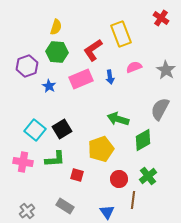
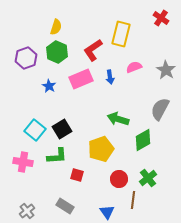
yellow rectangle: rotated 35 degrees clockwise
green hexagon: rotated 20 degrees clockwise
purple hexagon: moved 1 px left, 8 px up
green L-shape: moved 2 px right, 3 px up
green cross: moved 2 px down
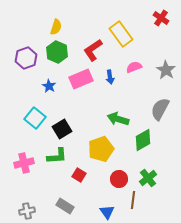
yellow rectangle: rotated 50 degrees counterclockwise
cyan square: moved 12 px up
pink cross: moved 1 px right, 1 px down; rotated 24 degrees counterclockwise
red square: moved 2 px right; rotated 16 degrees clockwise
gray cross: rotated 28 degrees clockwise
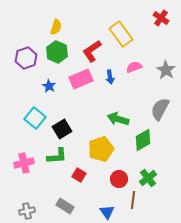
red L-shape: moved 1 px left, 1 px down
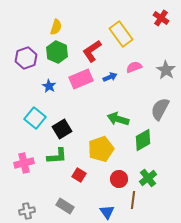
blue arrow: rotated 104 degrees counterclockwise
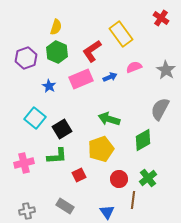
green arrow: moved 9 px left
red square: rotated 32 degrees clockwise
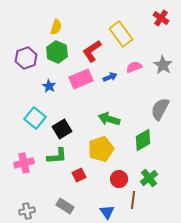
gray star: moved 3 px left, 5 px up
green cross: moved 1 px right
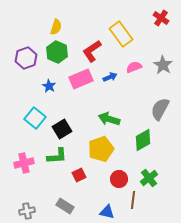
blue triangle: rotated 42 degrees counterclockwise
